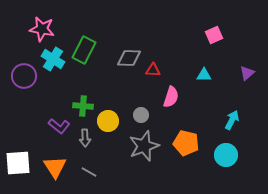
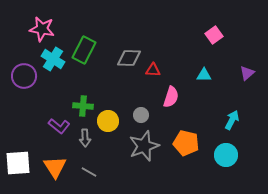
pink square: rotated 12 degrees counterclockwise
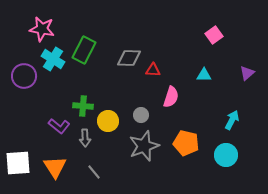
gray line: moved 5 px right; rotated 21 degrees clockwise
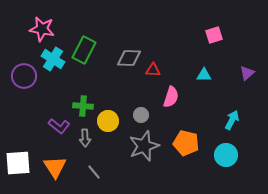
pink square: rotated 18 degrees clockwise
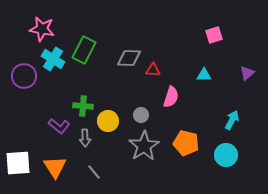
gray star: rotated 12 degrees counterclockwise
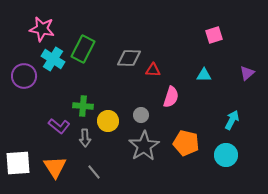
green rectangle: moved 1 px left, 1 px up
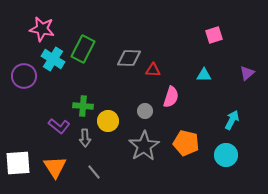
gray circle: moved 4 px right, 4 px up
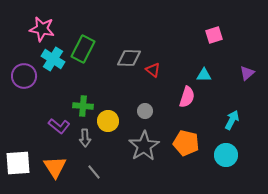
red triangle: rotated 35 degrees clockwise
pink semicircle: moved 16 px right
